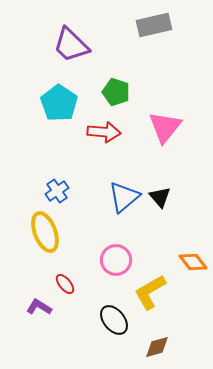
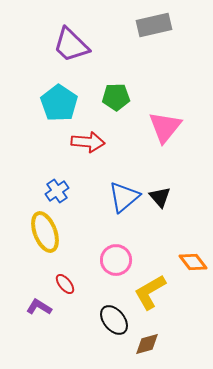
green pentagon: moved 5 px down; rotated 20 degrees counterclockwise
red arrow: moved 16 px left, 10 px down
brown diamond: moved 10 px left, 3 px up
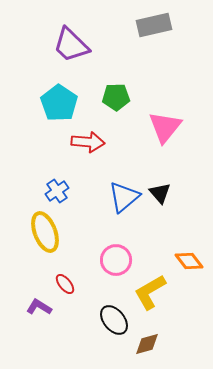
black triangle: moved 4 px up
orange diamond: moved 4 px left, 1 px up
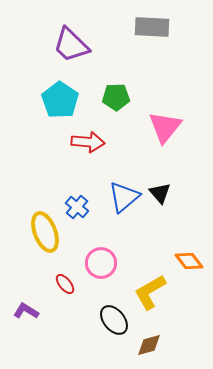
gray rectangle: moved 2 px left, 2 px down; rotated 16 degrees clockwise
cyan pentagon: moved 1 px right, 3 px up
blue cross: moved 20 px right, 16 px down; rotated 15 degrees counterclockwise
pink circle: moved 15 px left, 3 px down
purple L-shape: moved 13 px left, 4 px down
brown diamond: moved 2 px right, 1 px down
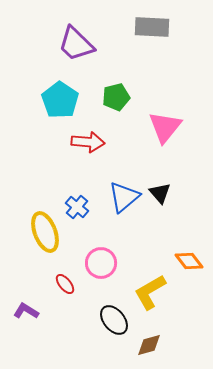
purple trapezoid: moved 5 px right, 1 px up
green pentagon: rotated 12 degrees counterclockwise
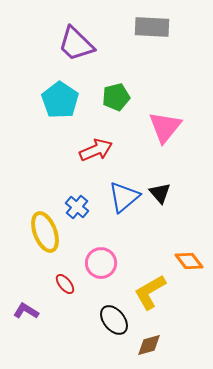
red arrow: moved 8 px right, 8 px down; rotated 28 degrees counterclockwise
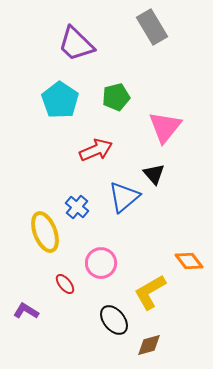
gray rectangle: rotated 56 degrees clockwise
black triangle: moved 6 px left, 19 px up
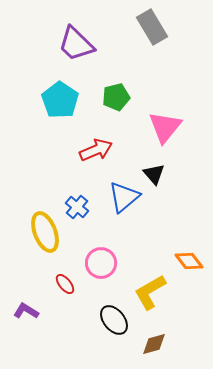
brown diamond: moved 5 px right, 1 px up
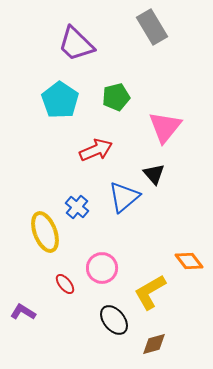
pink circle: moved 1 px right, 5 px down
purple L-shape: moved 3 px left, 1 px down
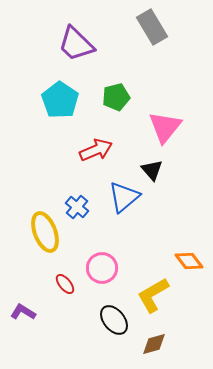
black triangle: moved 2 px left, 4 px up
yellow L-shape: moved 3 px right, 3 px down
